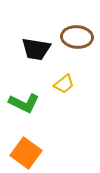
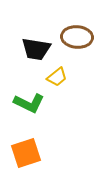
yellow trapezoid: moved 7 px left, 7 px up
green L-shape: moved 5 px right
orange square: rotated 36 degrees clockwise
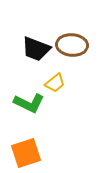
brown ellipse: moved 5 px left, 8 px down
black trapezoid: rotated 12 degrees clockwise
yellow trapezoid: moved 2 px left, 6 px down
